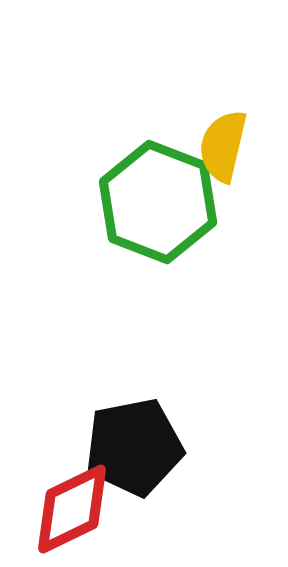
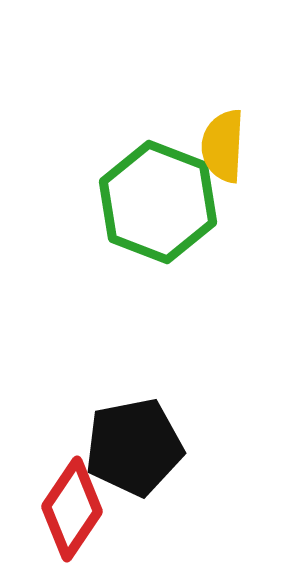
yellow semicircle: rotated 10 degrees counterclockwise
red diamond: rotated 30 degrees counterclockwise
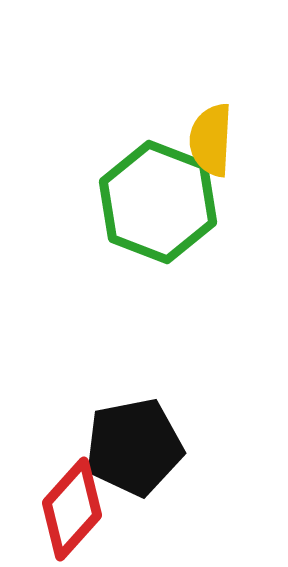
yellow semicircle: moved 12 px left, 6 px up
red diamond: rotated 8 degrees clockwise
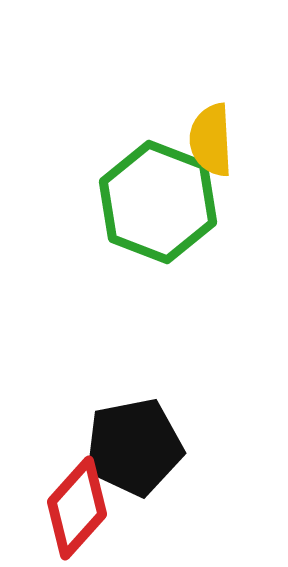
yellow semicircle: rotated 6 degrees counterclockwise
red diamond: moved 5 px right, 1 px up
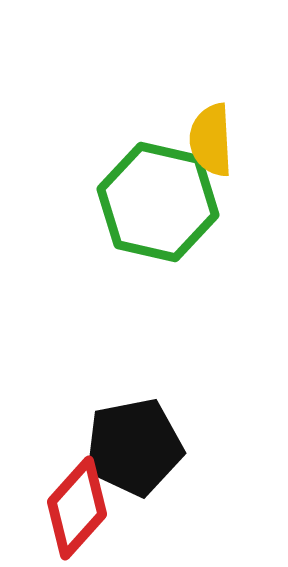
green hexagon: rotated 8 degrees counterclockwise
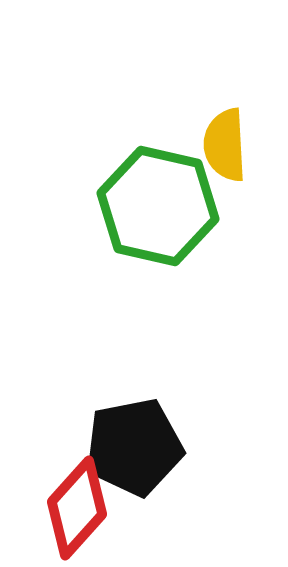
yellow semicircle: moved 14 px right, 5 px down
green hexagon: moved 4 px down
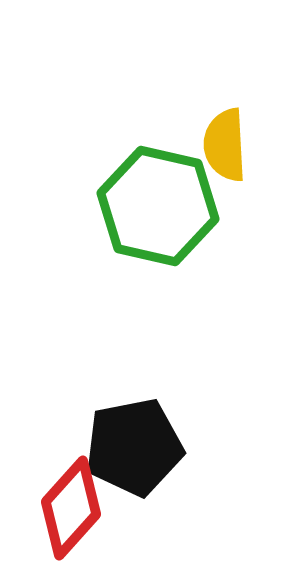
red diamond: moved 6 px left
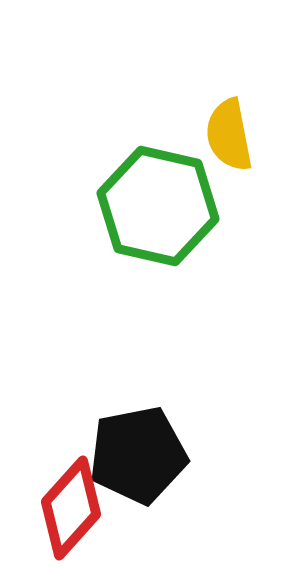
yellow semicircle: moved 4 px right, 10 px up; rotated 8 degrees counterclockwise
black pentagon: moved 4 px right, 8 px down
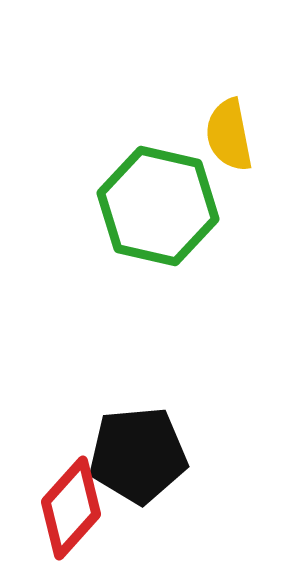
black pentagon: rotated 6 degrees clockwise
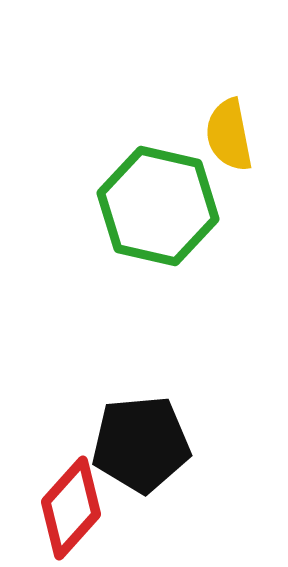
black pentagon: moved 3 px right, 11 px up
